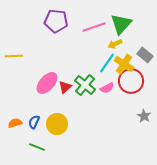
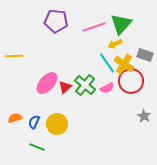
gray rectangle: rotated 21 degrees counterclockwise
cyan line: rotated 70 degrees counterclockwise
orange semicircle: moved 5 px up
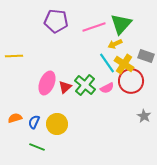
gray rectangle: moved 1 px right, 1 px down
pink ellipse: rotated 20 degrees counterclockwise
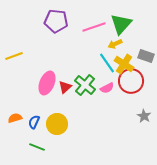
yellow line: rotated 18 degrees counterclockwise
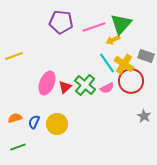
purple pentagon: moved 5 px right, 1 px down
yellow arrow: moved 2 px left, 4 px up
green line: moved 19 px left; rotated 42 degrees counterclockwise
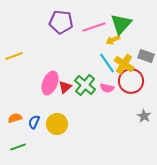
pink ellipse: moved 3 px right
pink semicircle: rotated 40 degrees clockwise
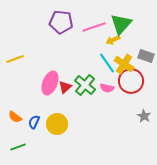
yellow line: moved 1 px right, 3 px down
orange semicircle: moved 1 px up; rotated 128 degrees counterclockwise
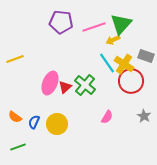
pink semicircle: moved 29 px down; rotated 72 degrees counterclockwise
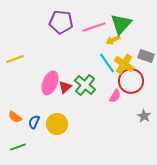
pink semicircle: moved 8 px right, 21 px up
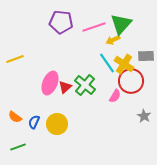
gray rectangle: rotated 21 degrees counterclockwise
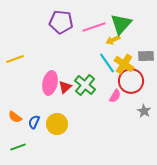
pink ellipse: rotated 10 degrees counterclockwise
gray star: moved 5 px up
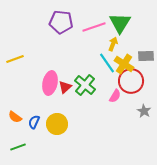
green triangle: moved 1 px left, 1 px up; rotated 10 degrees counterclockwise
yellow arrow: moved 4 px down; rotated 136 degrees clockwise
